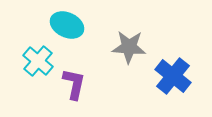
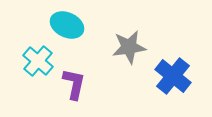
gray star: rotated 12 degrees counterclockwise
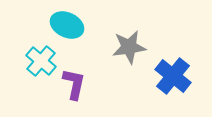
cyan cross: moved 3 px right
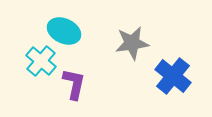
cyan ellipse: moved 3 px left, 6 px down
gray star: moved 3 px right, 4 px up
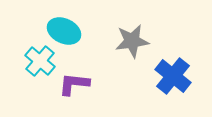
gray star: moved 2 px up
cyan cross: moved 1 px left
purple L-shape: rotated 96 degrees counterclockwise
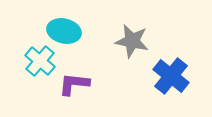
cyan ellipse: rotated 12 degrees counterclockwise
gray star: rotated 20 degrees clockwise
blue cross: moved 2 px left
